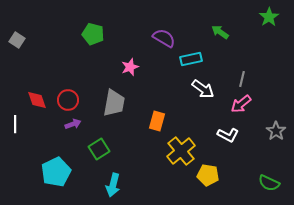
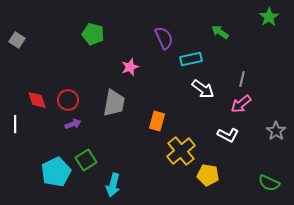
purple semicircle: rotated 35 degrees clockwise
green square: moved 13 px left, 11 px down
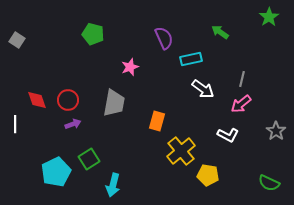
green square: moved 3 px right, 1 px up
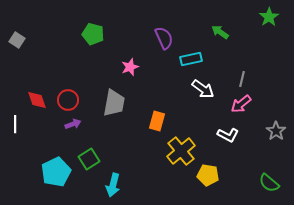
green semicircle: rotated 15 degrees clockwise
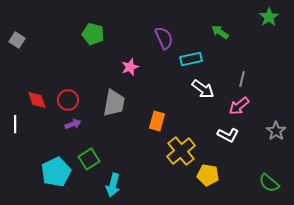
pink arrow: moved 2 px left, 2 px down
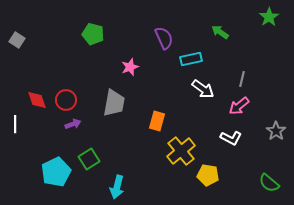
red circle: moved 2 px left
white L-shape: moved 3 px right, 3 px down
cyan arrow: moved 4 px right, 2 px down
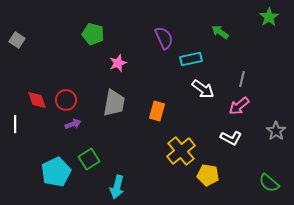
pink star: moved 12 px left, 4 px up
orange rectangle: moved 10 px up
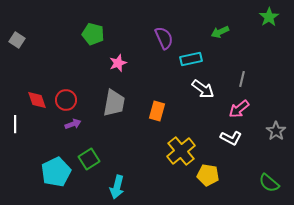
green arrow: rotated 60 degrees counterclockwise
pink arrow: moved 3 px down
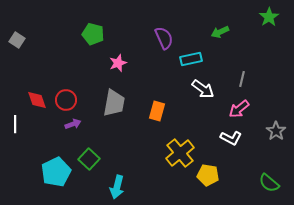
yellow cross: moved 1 px left, 2 px down
green square: rotated 15 degrees counterclockwise
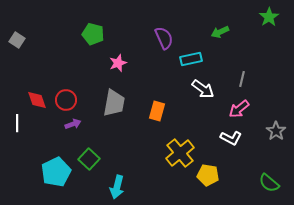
white line: moved 2 px right, 1 px up
